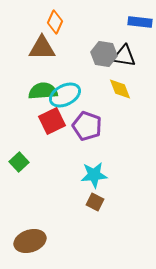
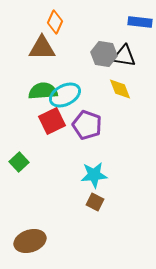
purple pentagon: moved 1 px up
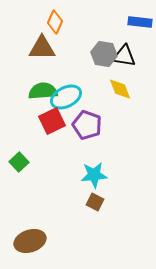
cyan ellipse: moved 1 px right, 2 px down
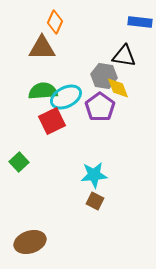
gray hexagon: moved 22 px down
yellow diamond: moved 2 px left, 1 px up
purple pentagon: moved 13 px right, 18 px up; rotated 16 degrees clockwise
brown square: moved 1 px up
brown ellipse: moved 1 px down
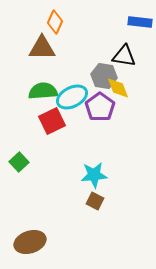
cyan ellipse: moved 6 px right
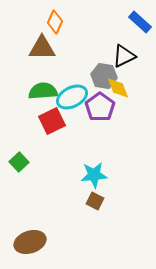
blue rectangle: rotated 35 degrees clockwise
black triangle: rotated 35 degrees counterclockwise
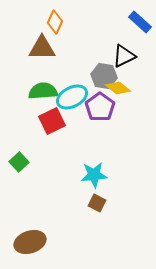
yellow diamond: rotated 30 degrees counterclockwise
brown square: moved 2 px right, 2 px down
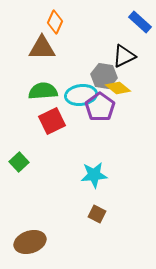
cyan ellipse: moved 9 px right, 2 px up; rotated 20 degrees clockwise
brown square: moved 11 px down
